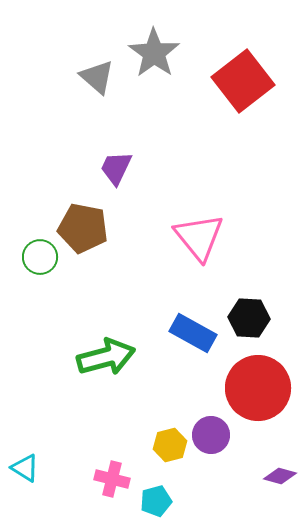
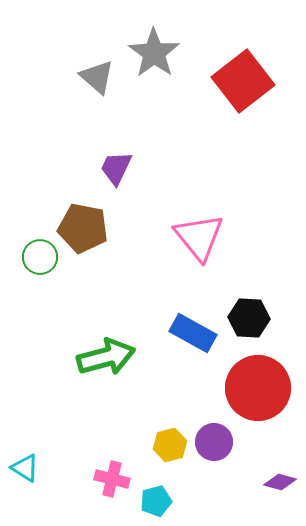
purple circle: moved 3 px right, 7 px down
purple diamond: moved 6 px down
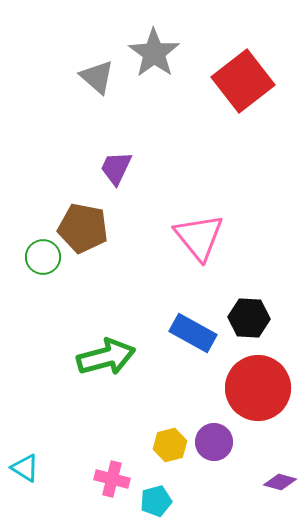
green circle: moved 3 px right
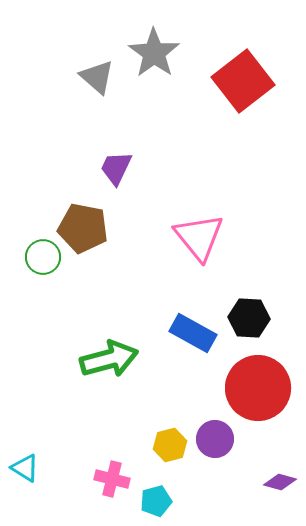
green arrow: moved 3 px right, 2 px down
purple circle: moved 1 px right, 3 px up
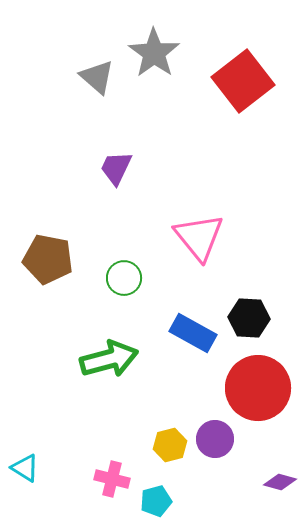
brown pentagon: moved 35 px left, 31 px down
green circle: moved 81 px right, 21 px down
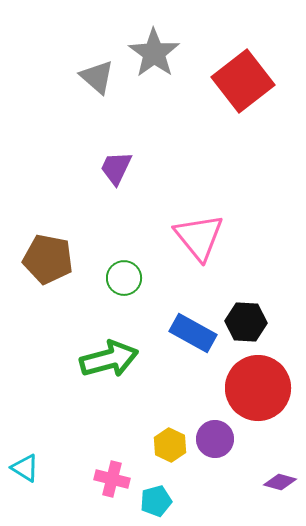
black hexagon: moved 3 px left, 4 px down
yellow hexagon: rotated 20 degrees counterclockwise
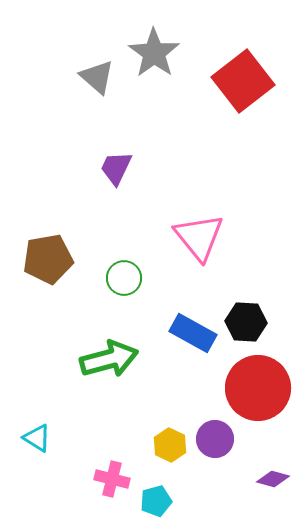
brown pentagon: rotated 21 degrees counterclockwise
cyan triangle: moved 12 px right, 30 px up
purple diamond: moved 7 px left, 3 px up
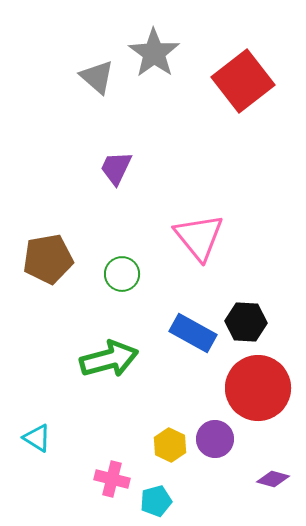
green circle: moved 2 px left, 4 px up
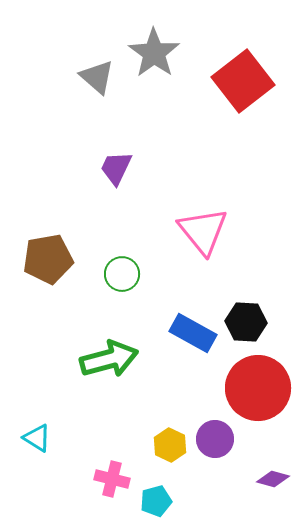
pink triangle: moved 4 px right, 6 px up
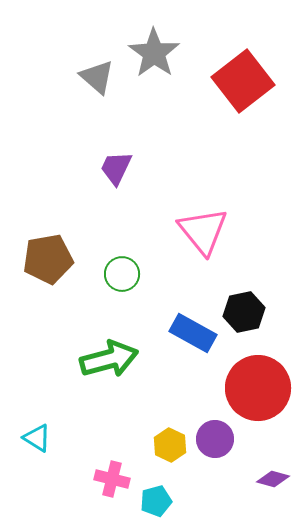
black hexagon: moved 2 px left, 10 px up; rotated 15 degrees counterclockwise
